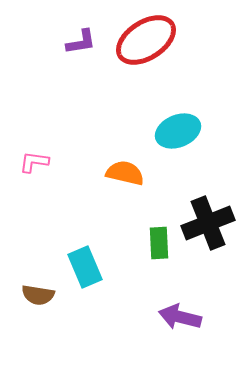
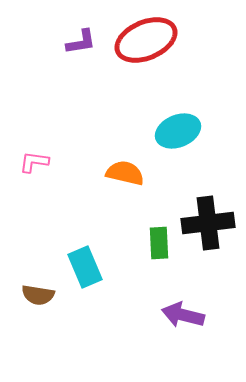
red ellipse: rotated 10 degrees clockwise
black cross: rotated 15 degrees clockwise
purple arrow: moved 3 px right, 2 px up
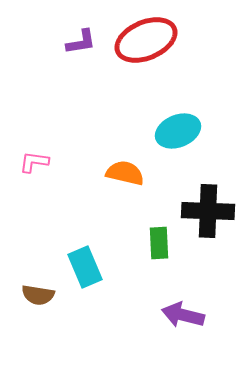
black cross: moved 12 px up; rotated 9 degrees clockwise
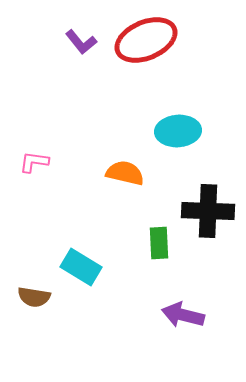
purple L-shape: rotated 60 degrees clockwise
cyan ellipse: rotated 18 degrees clockwise
cyan rectangle: moved 4 px left; rotated 36 degrees counterclockwise
brown semicircle: moved 4 px left, 2 px down
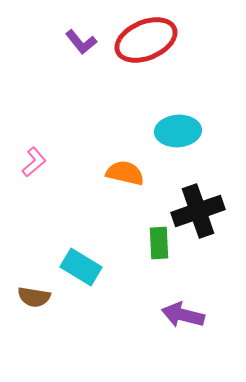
pink L-shape: rotated 132 degrees clockwise
black cross: moved 10 px left; rotated 21 degrees counterclockwise
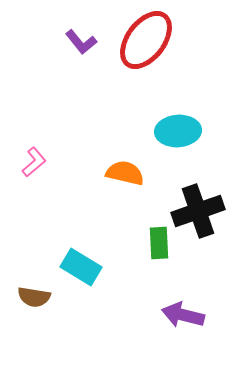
red ellipse: rotated 30 degrees counterclockwise
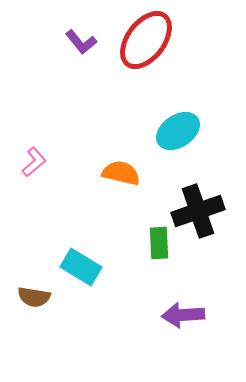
cyan ellipse: rotated 30 degrees counterclockwise
orange semicircle: moved 4 px left
purple arrow: rotated 18 degrees counterclockwise
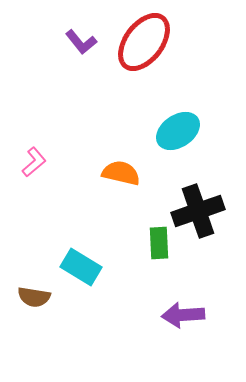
red ellipse: moved 2 px left, 2 px down
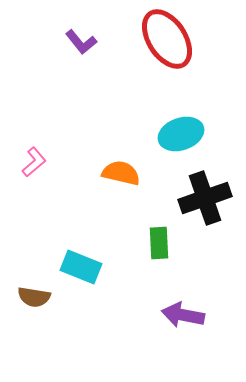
red ellipse: moved 23 px right, 3 px up; rotated 70 degrees counterclockwise
cyan ellipse: moved 3 px right, 3 px down; rotated 15 degrees clockwise
black cross: moved 7 px right, 13 px up
cyan rectangle: rotated 9 degrees counterclockwise
purple arrow: rotated 15 degrees clockwise
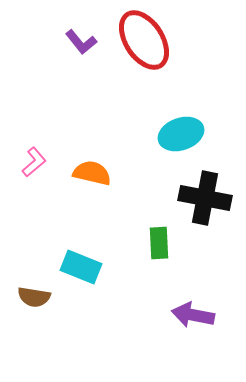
red ellipse: moved 23 px left, 1 px down
orange semicircle: moved 29 px left
black cross: rotated 30 degrees clockwise
purple arrow: moved 10 px right
